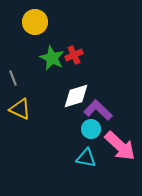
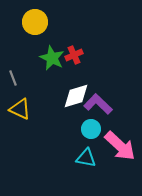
purple L-shape: moved 6 px up
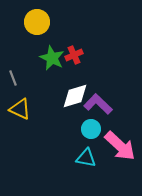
yellow circle: moved 2 px right
white diamond: moved 1 px left
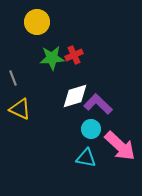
green star: rotated 30 degrees counterclockwise
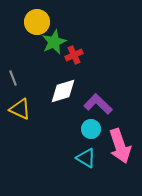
green star: moved 2 px right, 16 px up; rotated 20 degrees counterclockwise
white diamond: moved 12 px left, 5 px up
pink arrow: rotated 28 degrees clockwise
cyan triangle: rotated 20 degrees clockwise
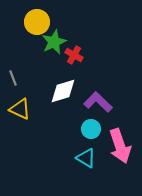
red cross: rotated 36 degrees counterclockwise
purple L-shape: moved 2 px up
